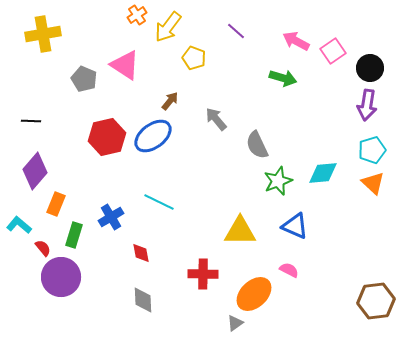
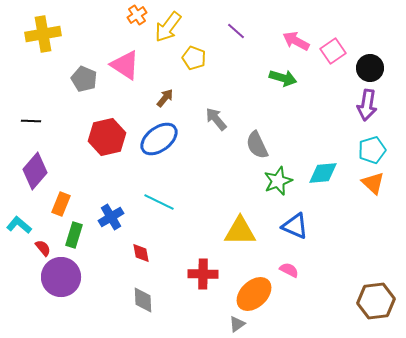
brown arrow: moved 5 px left, 3 px up
blue ellipse: moved 6 px right, 3 px down
orange rectangle: moved 5 px right
gray triangle: moved 2 px right, 1 px down
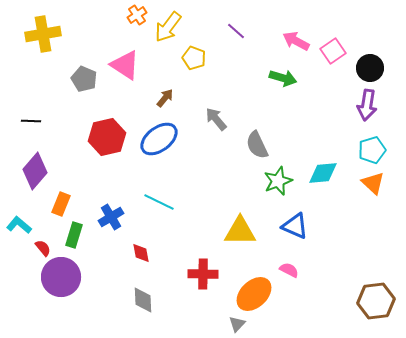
gray triangle: rotated 12 degrees counterclockwise
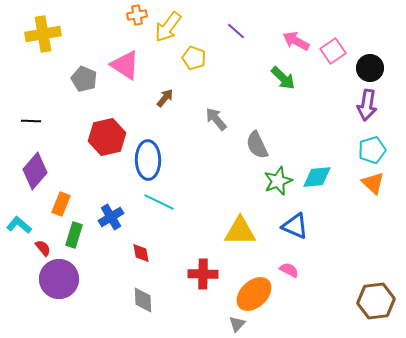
orange cross: rotated 24 degrees clockwise
green arrow: rotated 28 degrees clockwise
blue ellipse: moved 11 px left, 21 px down; rotated 54 degrees counterclockwise
cyan diamond: moved 6 px left, 4 px down
purple circle: moved 2 px left, 2 px down
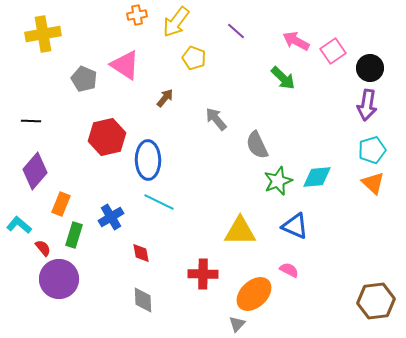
yellow arrow: moved 8 px right, 5 px up
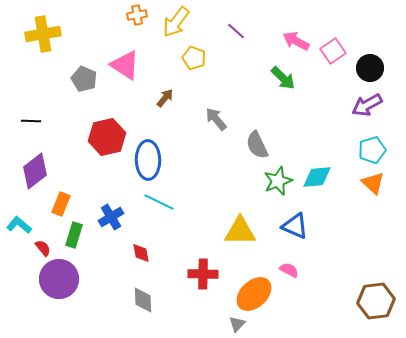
purple arrow: rotated 52 degrees clockwise
purple diamond: rotated 12 degrees clockwise
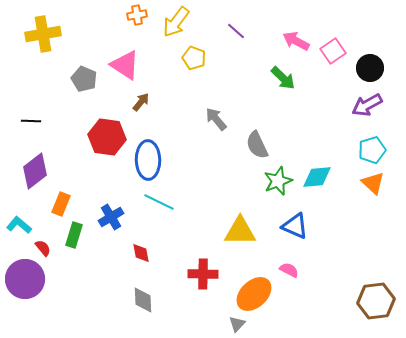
brown arrow: moved 24 px left, 4 px down
red hexagon: rotated 21 degrees clockwise
purple circle: moved 34 px left
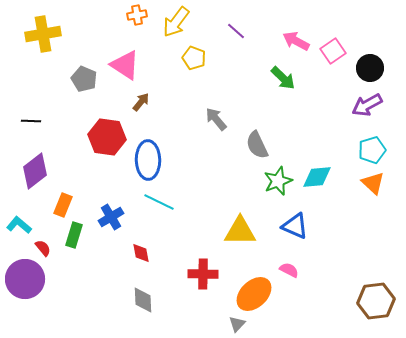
orange rectangle: moved 2 px right, 1 px down
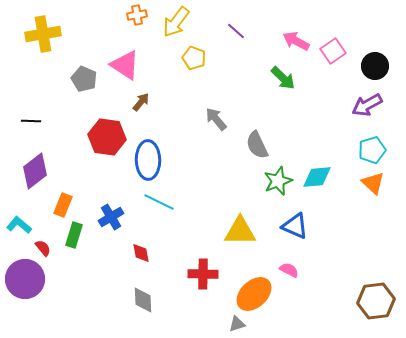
black circle: moved 5 px right, 2 px up
gray triangle: rotated 30 degrees clockwise
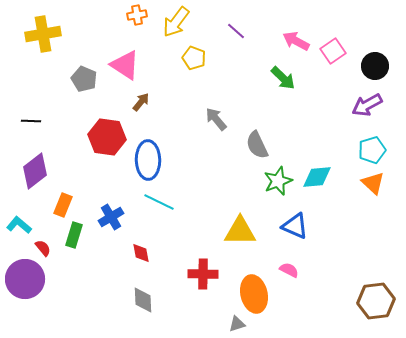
orange ellipse: rotated 60 degrees counterclockwise
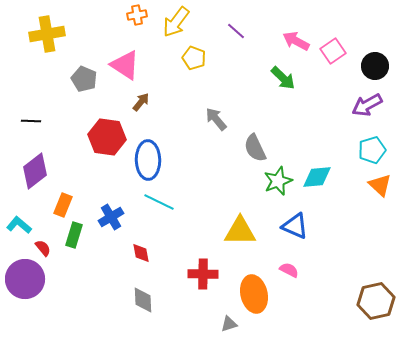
yellow cross: moved 4 px right
gray semicircle: moved 2 px left, 3 px down
orange triangle: moved 7 px right, 2 px down
brown hexagon: rotated 6 degrees counterclockwise
gray triangle: moved 8 px left
